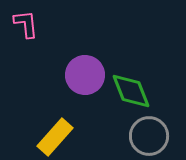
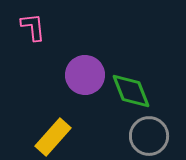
pink L-shape: moved 7 px right, 3 px down
yellow rectangle: moved 2 px left
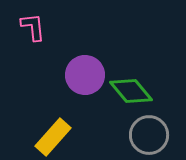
green diamond: rotated 18 degrees counterclockwise
gray circle: moved 1 px up
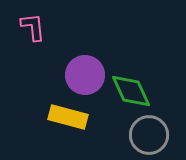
green diamond: rotated 15 degrees clockwise
yellow rectangle: moved 15 px right, 20 px up; rotated 63 degrees clockwise
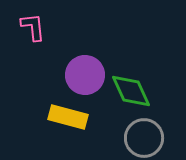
gray circle: moved 5 px left, 3 px down
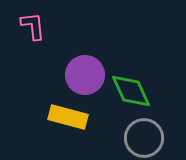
pink L-shape: moved 1 px up
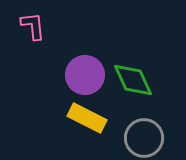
green diamond: moved 2 px right, 11 px up
yellow rectangle: moved 19 px right, 1 px down; rotated 12 degrees clockwise
